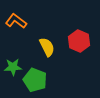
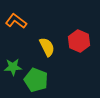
green pentagon: moved 1 px right
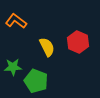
red hexagon: moved 1 px left, 1 px down
green pentagon: moved 1 px down
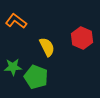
red hexagon: moved 4 px right, 4 px up
green pentagon: moved 4 px up
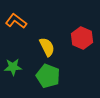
green pentagon: moved 12 px right, 1 px up
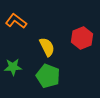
red hexagon: rotated 15 degrees clockwise
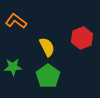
green pentagon: rotated 15 degrees clockwise
